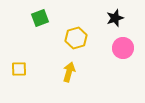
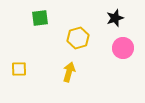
green square: rotated 12 degrees clockwise
yellow hexagon: moved 2 px right
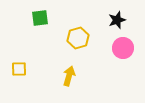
black star: moved 2 px right, 2 px down
yellow arrow: moved 4 px down
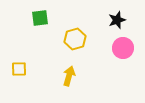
yellow hexagon: moved 3 px left, 1 px down
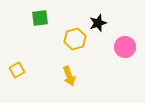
black star: moved 19 px left, 3 px down
pink circle: moved 2 px right, 1 px up
yellow square: moved 2 px left, 1 px down; rotated 28 degrees counterclockwise
yellow arrow: rotated 144 degrees clockwise
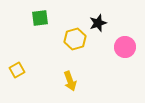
yellow arrow: moved 1 px right, 5 px down
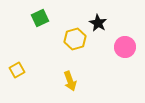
green square: rotated 18 degrees counterclockwise
black star: rotated 24 degrees counterclockwise
